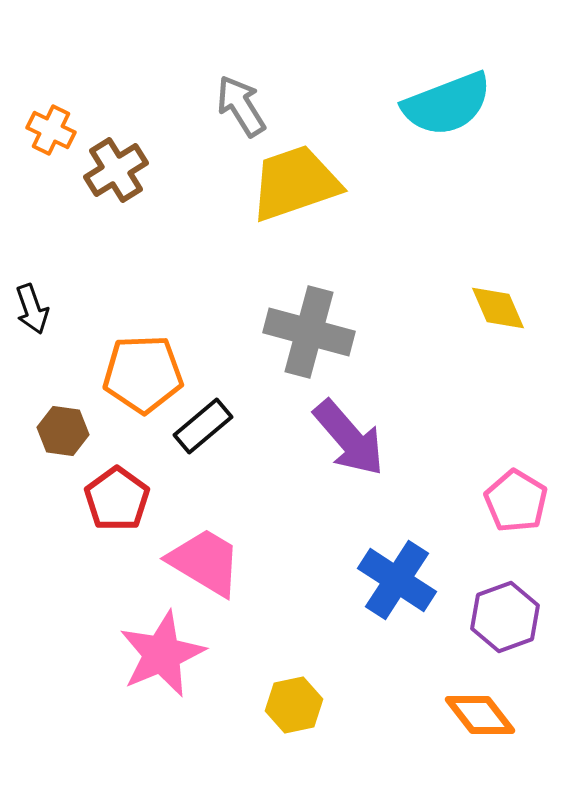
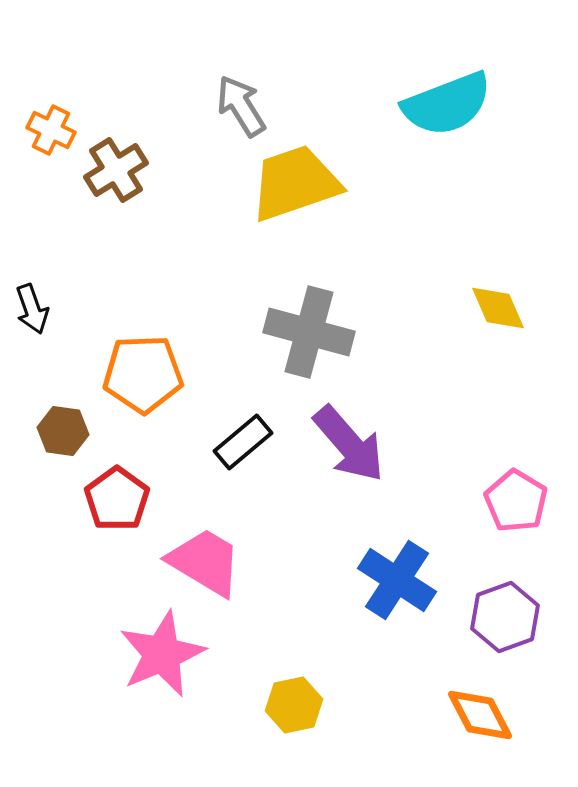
black rectangle: moved 40 px right, 16 px down
purple arrow: moved 6 px down
orange diamond: rotated 10 degrees clockwise
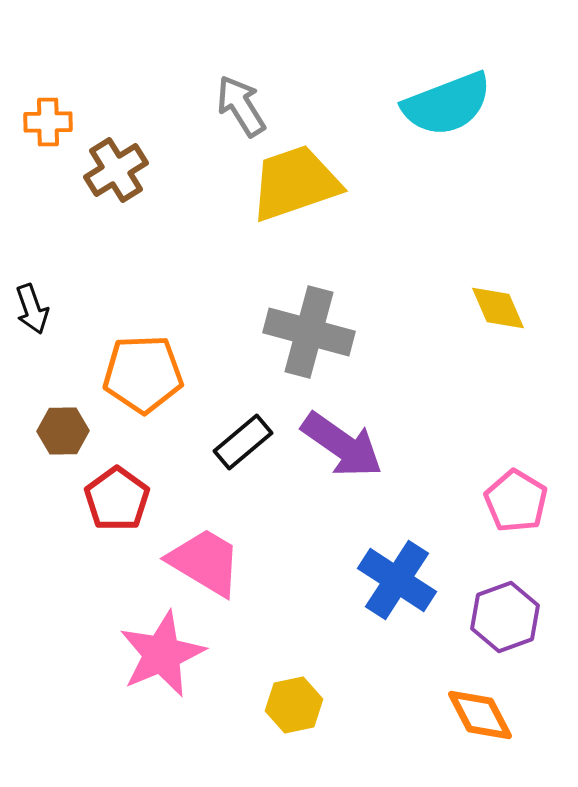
orange cross: moved 3 px left, 8 px up; rotated 27 degrees counterclockwise
brown hexagon: rotated 9 degrees counterclockwise
purple arrow: moved 7 px left, 1 px down; rotated 14 degrees counterclockwise
